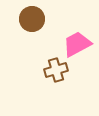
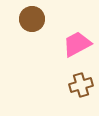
brown cross: moved 25 px right, 15 px down
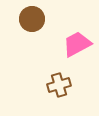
brown cross: moved 22 px left
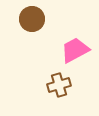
pink trapezoid: moved 2 px left, 6 px down
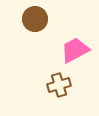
brown circle: moved 3 px right
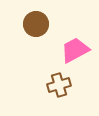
brown circle: moved 1 px right, 5 px down
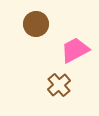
brown cross: rotated 25 degrees counterclockwise
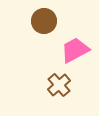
brown circle: moved 8 px right, 3 px up
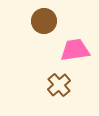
pink trapezoid: rotated 20 degrees clockwise
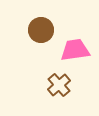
brown circle: moved 3 px left, 9 px down
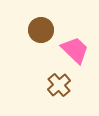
pink trapezoid: rotated 52 degrees clockwise
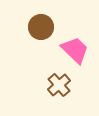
brown circle: moved 3 px up
